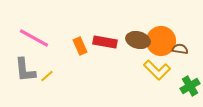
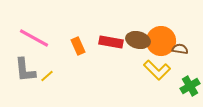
red rectangle: moved 6 px right
orange rectangle: moved 2 px left
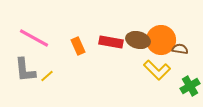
orange circle: moved 1 px up
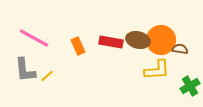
yellow L-shape: rotated 48 degrees counterclockwise
